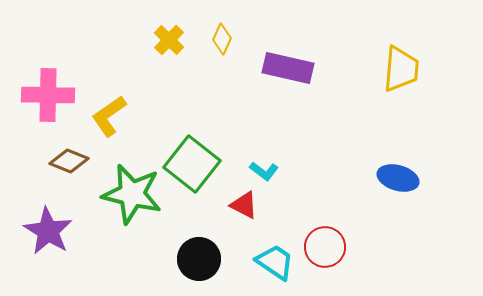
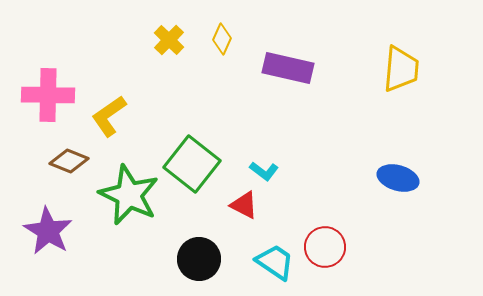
green star: moved 3 px left, 1 px down; rotated 12 degrees clockwise
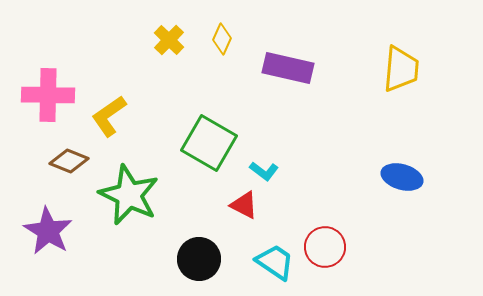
green square: moved 17 px right, 21 px up; rotated 8 degrees counterclockwise
blue ellipse: moved 4 px right, 1 px up
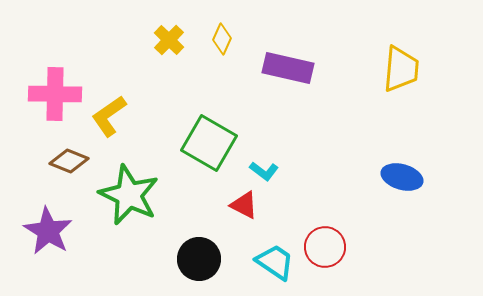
pink cross: moved 7 px right, 1 px up
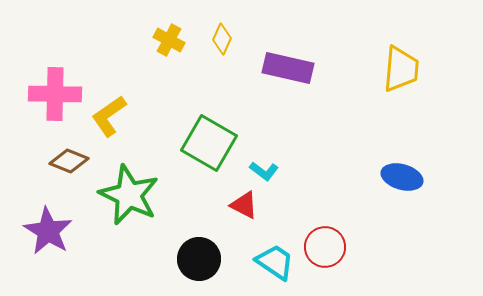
yellow cross: rotated 16 degrees counterclockwise
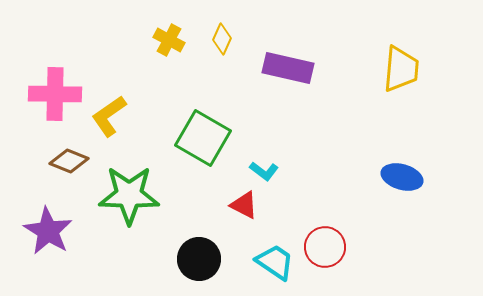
green square: moved 6 px left, 5 px up
green star: rotated 24 degrees counterclockwise
